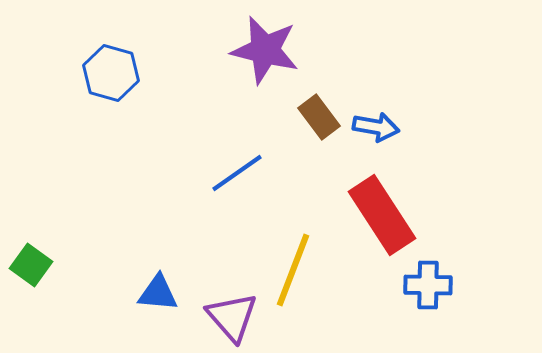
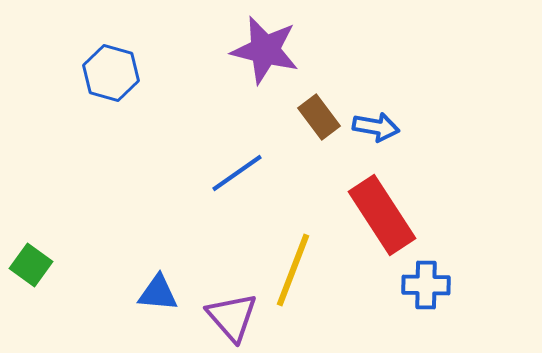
blue cross: moved 2 px left
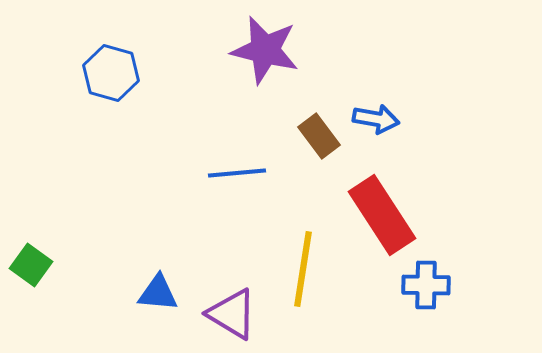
brown rectangle: moved 19 px down
blue arrow: moved 8 px up
blue line: rotated 30 degrees clockwise
yellow line: moved 10 px right, 1 px up; rotated 12 degrees counterclockwise
purple triangle: moved 3 px up; rotated 18 degrees counterclockwise
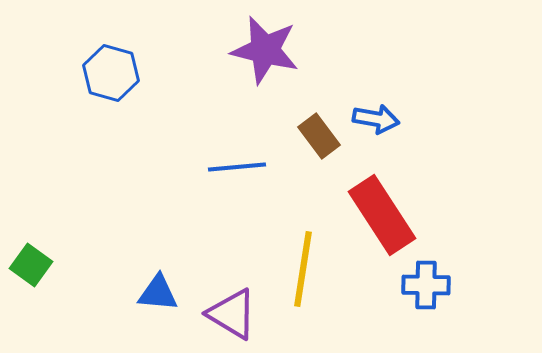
blue line: moved 6 px up
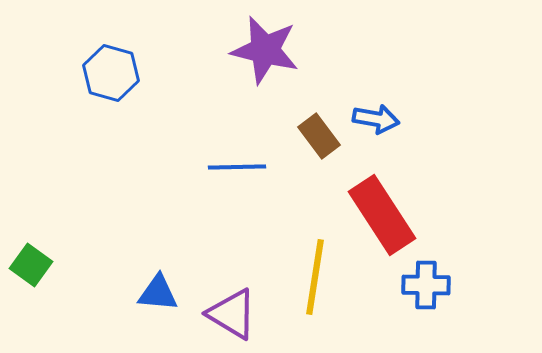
blue line: rotated 4 degrees clockwise
yellow line: moved 12 px right, 8 px down
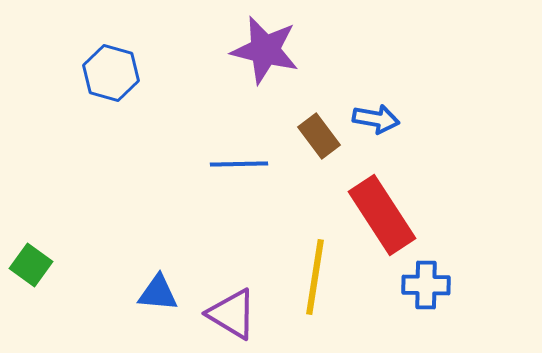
blue line: moved 2 px right, 3 px up
